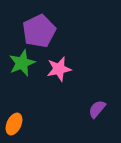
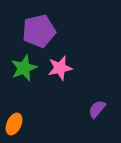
purple pentagon: rotated 12 degrees clockwise
green star: moved 2 px right, 5 px down
pink star: moved 1 px right, 1 px up
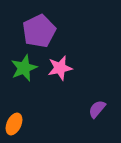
purple pentagon: rotated 12 degrees counterclockwise
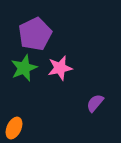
purple pentagon: moved 4 px left, 3 px down
purple semicircle: moved 2 px left, 6 px up
orange ellipse: moved 4 px down
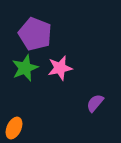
purple pentagon: rotated 24 degrees counterclockwise
green star: moved 1 px right
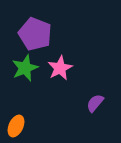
pink star: rotated 15 degrees counterclockwise
orange ellipse: moved 2 px right, 2 px up
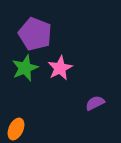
purple semicircle: rotated 24 degrees clockwise
orange ellipse: moved 3 px down
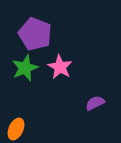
pink star: moved 1 px up; rotated 15 degrees counterclockwise
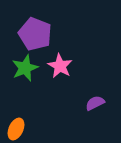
pink star: moved 1 px up
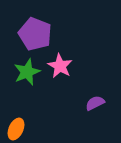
green star: moved 2 px right, 4 px down
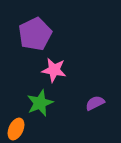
purple pentagon: rotated 24 degrees clockwise
pink star: moved 6 px left, 4 px down; rotated 20 degrees counterclockwise
green star: moved 13 px right, 31 px down
